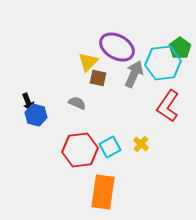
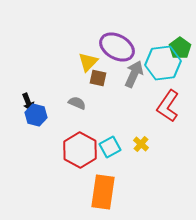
red hexagon: rotated 24 degrees counterclockwise
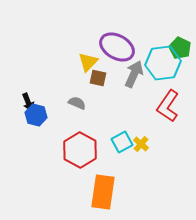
green pentagon: rotated 10 degrees counterclockwise
cyan square: moved 12 px right, 5 px up
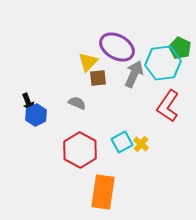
brown square: rotated 18 degrees counterclockwise
blue hexagon: rotated 20 degrees clockwise
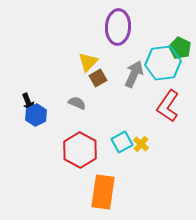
purple ellipse: moved 1 px right, 20 px up; rotated 64 degrees clockwise
brown square: rotated 24 degrees counterclockwise
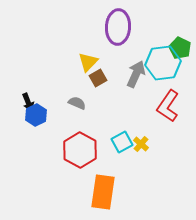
gray arrow: moved 2 px right
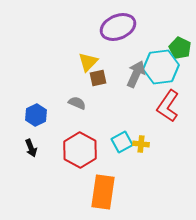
purple ellipse: rotated 64 degrees clockwise
cyan hexagon: moved 2 px left, 4 px down
brown square: rotated 18 degrees clockwise
black arrow: moved 3 px right, 46 px down
yellow cross: rotated 35 degrees counterclockwise
